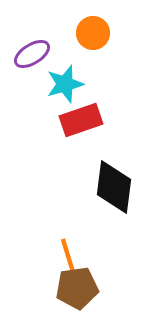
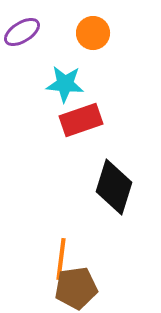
purple ellipse: moved 10 px left, 22 px up
cyan star: rotated 21 degrees clockwise
black diamond: rotated 10 degrees clockwise
orange line: moved 8 px left; rotated 24 degrees clockwise
brown pentagon: moved 1 px left
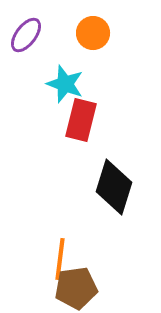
purple ellipse: moved 4 px right, 3 px down; rotated 21 degrees counterclockwise
cyan star: rotated 15 degrees clockwise
red rectangle: rotated 57 degrees counterclockwise
orange line: moved 1 px left
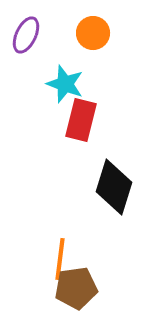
purple ellipse: rotated 12 degrees counterclockwise
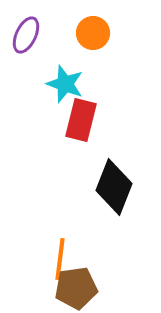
black diamond: rotated 4 degrees clockwise
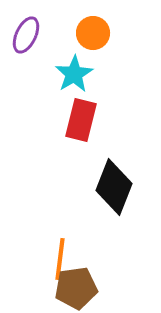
cyan star: moved 9 px right, 10 px up; rotated 21 degrees clockwise
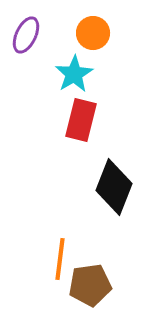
brown pentagon: moved 14 px right, 3 px up
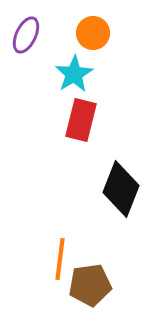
black diamond: moved 7 px right, 2 px down
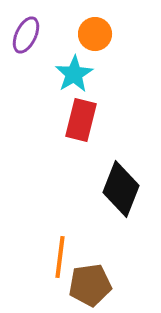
orange circle: moved 2 px right, 1 px down
orange line: moved 2 px up
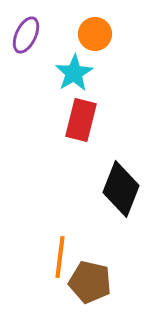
cyan star: moved 1 px up
brown pentagon: moved 3 px up; rotated 21 degrees clockwise
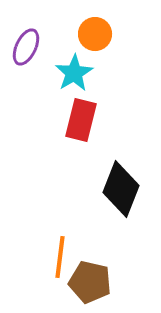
purple ellipse: moved 12 px down
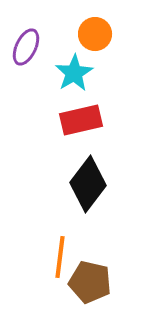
red rectangle: rotated 63 degrees clockwise
black diamond: moved 33 px left, 5 px up; rotated 16 degrees clockwise
